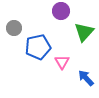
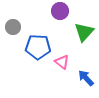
purple circle: moved 1 px left
gray circle: moved 1 px left, 1 px up
blue pentagon: rotated 15 degrees clockwise
pink triangle: rotated 21 degrees counterclockwise
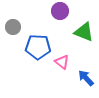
green triangle: rotated 50 degrees counterclockwise
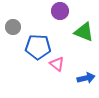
pink triangle: moved 5 px left, 2 px down
blue arrow: rotated 120 degrees clockwise
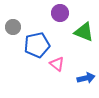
purple circle: moved 2 px down
blue pentagon: moved 1 px left, 2 px up; rotated 15 degrees counterclockwise
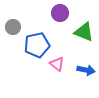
blue arrow: moved 8 px up; rotated 24 degrees clockwise
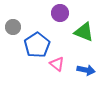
blue pentagon: rotated 20 degrees counterclockwise
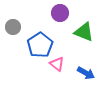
blue pentagon: moved 3 px right
blue arrow: moved 3 px down; rotated 18 degrees clockwise
